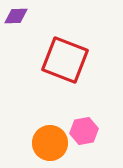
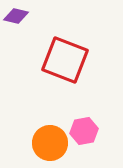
purple diamond: rotated 15 degrees clockwise
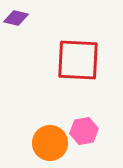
purple diamond: moved 2 px down
red square: moved 13 px right; rotated 18 degrees counterclockwise
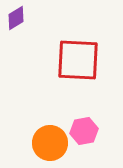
purple diamond: rotated 45 degrees counterclockwise
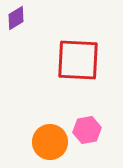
pink hexagon: moved 3 px right, 1 px up
orange circle: moved 1 px up
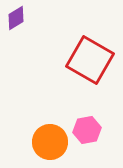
red square: moved 12 px right; rotated 27 degrees clockwise
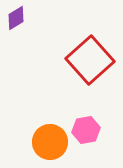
red square: rotated 18 degrees clockwise
pink hexagon: moved 1 px left
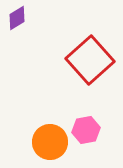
purple diamond: moved 1 px right
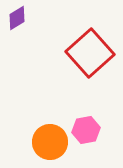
red square: moved 7 px up
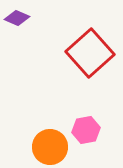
purple diamond: rotated 55 degrees clockwise
orange circle: moved 5 px down
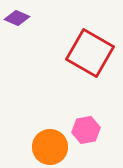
red square: rotated 18 degrees counterclockwise
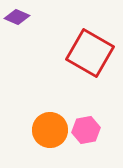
purple diamond: moved 1 px up
orange circle: moved 17 px up
